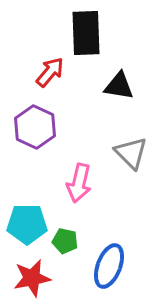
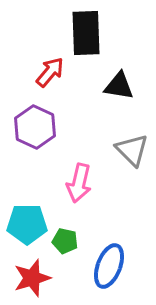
gray triangle: moved 1 px right, 3 px up
red star: rotated 6 degrees counterclockwise
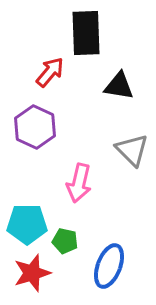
red star: moved 5 px up
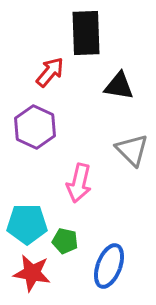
red star: rotated 27 degrees clockwise
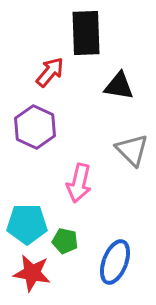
blue ellipse: moved 6 px right, 4 px up
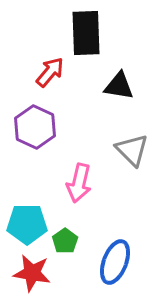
green pentagon: rotated 25 degrees clockwise
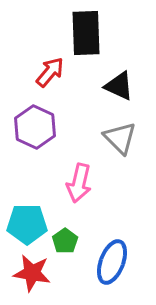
black triangle: rotated 16 degrees clockwise
gray triangle: moved 12 px left, 12 px up
blue ellipse: moved 3 px left
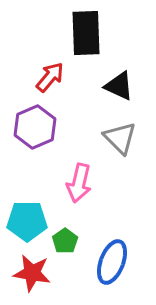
red arrow: moved 5 px down
purple hexagon: rotated 12 degrees clockwise
cyan pentagon: moved 3 px up
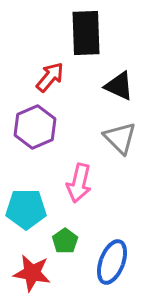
cyan pentagon: moved 1 px left, 12 px up
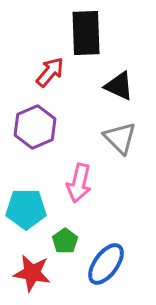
red arrow: moved 5 px up
blue ellipse: moved 6 px left, 2 px down; rotated 15 degrees clockwise
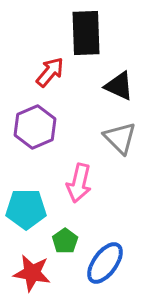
blue ellipse: moved 1 px left, 1 px up
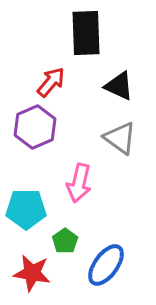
red arrow: moved 1 px right, 10 px down
gray triangle: rotated 9 degrees counterclockwise
blue ellipse: moved 1 px right, 2 px down
